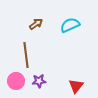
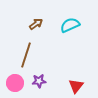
brown line: rotated 25 degrees clockwise
pink circle: moved 1 px left, 2 px down
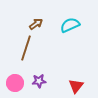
brown line: moved 7 px up
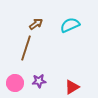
red triangle: moved 4 px left, 1 px down; rotated 21 degrees clockwise
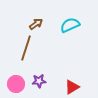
pink circle: moved 1 px right, 1 px down
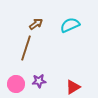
red triangle: moved 1 px right
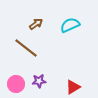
brown line: rotated 70 degrees counterclockwise
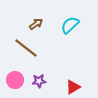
cyan semicircle: rotated 18 degrees counterclockwise
pink circle: moved 1 px left, 4 px up
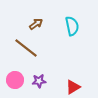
cyan semicircle: moved 2 px right, 1 px down; rotated 120 degrees clockwise
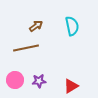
brown arrow: moved 2 px down
brown line: rotated 50 degrees counterclockwise
red triangle: moved 2 px left, 1 px up
